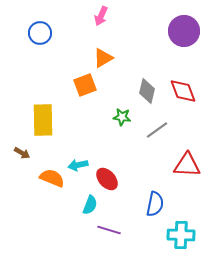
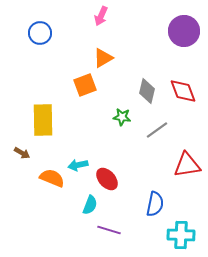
red triangle: rotated 12 degrees counterclockwise
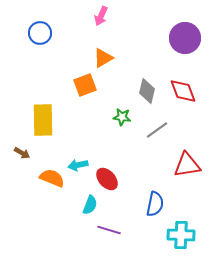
purple circle: moved 1 px right, 7 px down
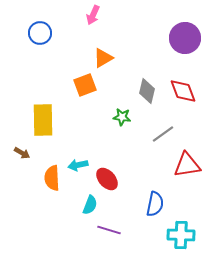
pink arrow: moved 8 px left, 1 px up
gray line: moved 6 px right, 4 px down
orange semicircle: rotated 115 degrees counterclockwise
